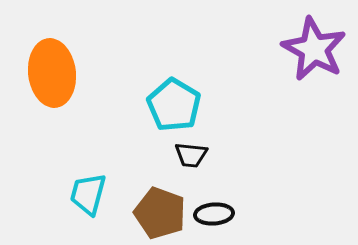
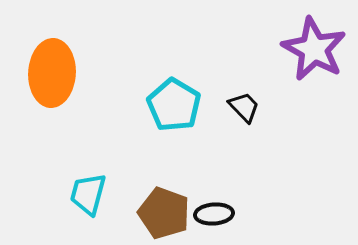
orange ellipse: rotated 10 degrees clockwise
black trapezoid: moved 53 px right, 48 px up; rotated 140 degrees counterclockwise
brown pentagon: moved 4 px right
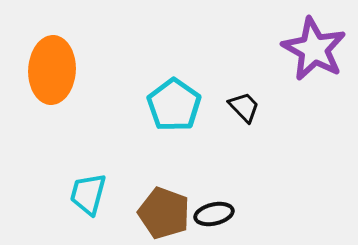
orange ellipse: moved 3 px up
cyan pentagon: rotated 4 degrees clockwise
black ellipse: rotated 9 degrees counterclockwise
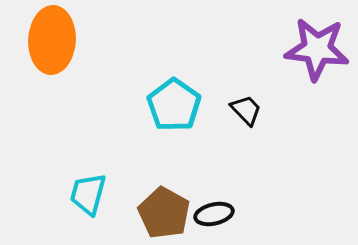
purple star: moved 3 px right; rotated 22 degrees counterclockwise
orange ellipse: moved 30 px up
black trapezoid: moved 2 px right, 3 px down
brown pentagon: rotated 9 degrees clockwise
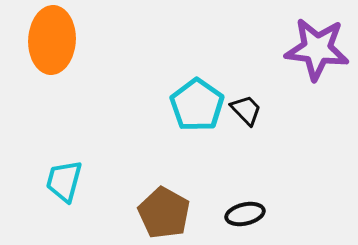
cyan pentagon: moved 23 px right
cyan trapezoid: moved 24 px left, 13 px up
black ellipse: moved 31 px right
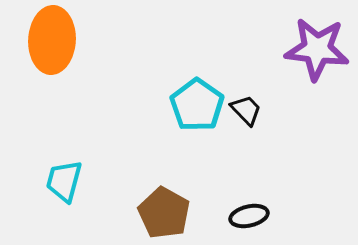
black ellipse: moved 4 px right, 2 px down
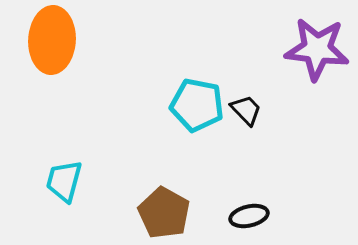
cyan pentagon: rotated 24 degrees counterclockwise
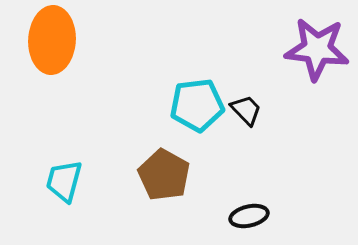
cyan pentagon: rotated 18 degrees counterclockwise
brown pentagon: moved 38 px up
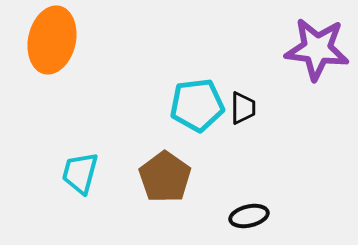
orange ellipse: rotated 10 degrees clockwise
black trapezoid: moved 3 px left, 2 px up; rotated 44 degrees clockwise
brown pentagon: moved 1 px right, 2 px down; rotated 6 degrees clockwise
cyan trapezoid: moved 16 px right, 8 px up
